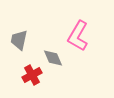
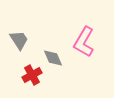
pink L-shape: moved 6 px right, 6 px down
gray trapezoid: rotated 135 degrees clockwise
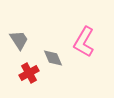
red cross: moved 3 px left, 2 px up
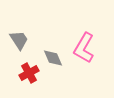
pink L-shape: moved 6 px down
